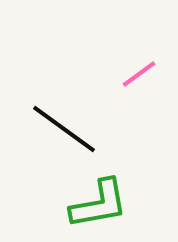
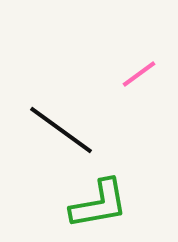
black line: moved 3 px left, 1 px down
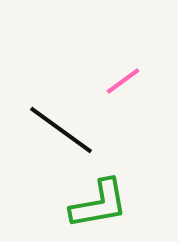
pink line: moved 16 px left, 7 px down
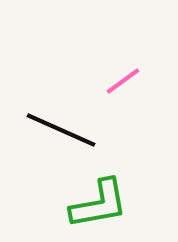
black line: rotated 12 degrees counterclockwise
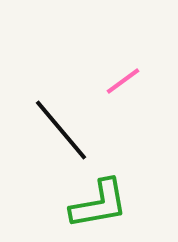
black line: rotated 26 degrees clockwise
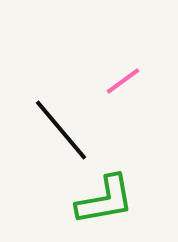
green L-shape: moved 6 px right, 4 px up
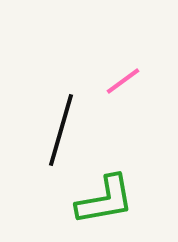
black line: rotated 56 degrees clockwise
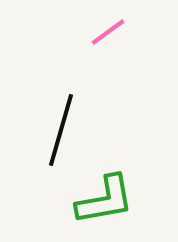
pink line: moved 15 px left, 49 px up
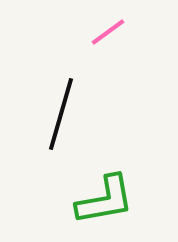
black line: moved 16 px up
